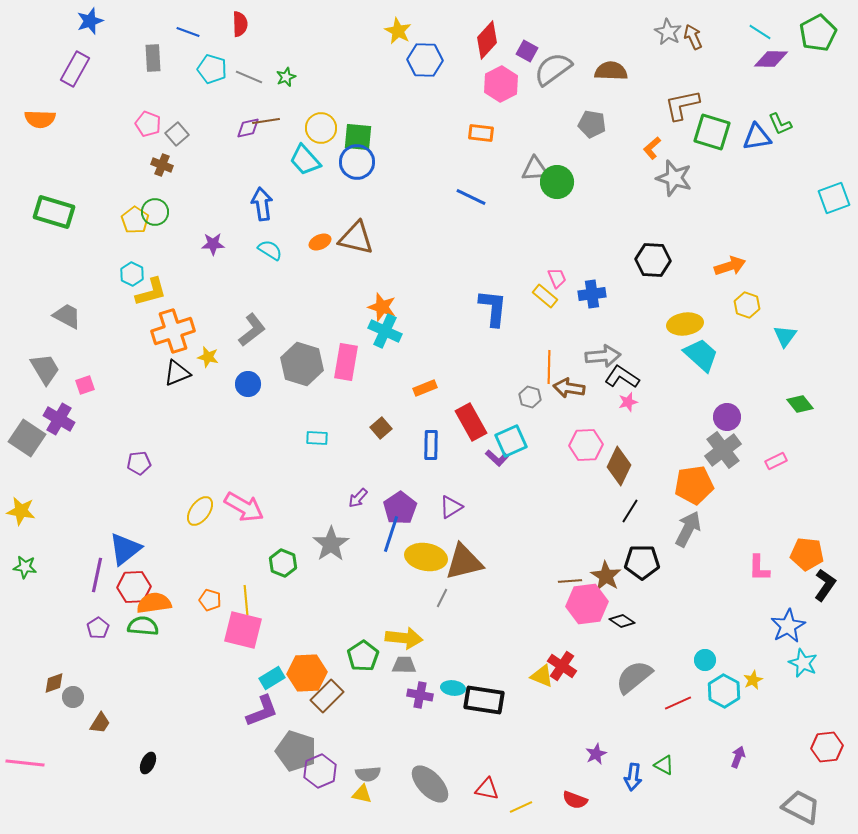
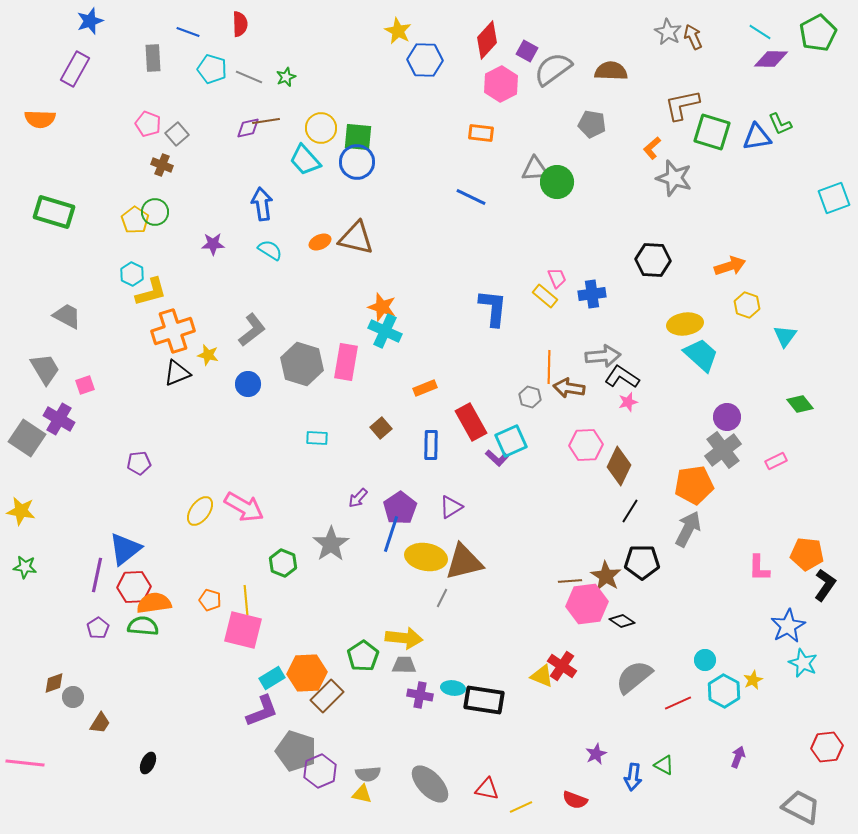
yellow star at (208, 357): moved 2 px up
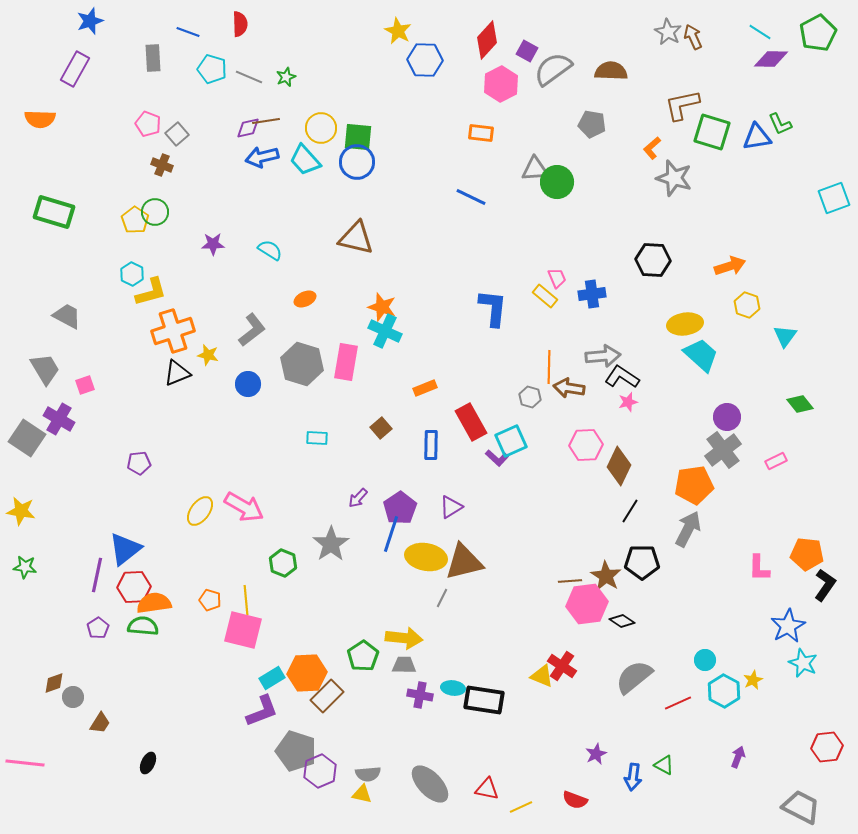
blue arrow at (262, 204): moved 47 px up; rotated 96 degrees counterclockwise
orange ellipse at (320, 242): moved 15 px left, 57 px down
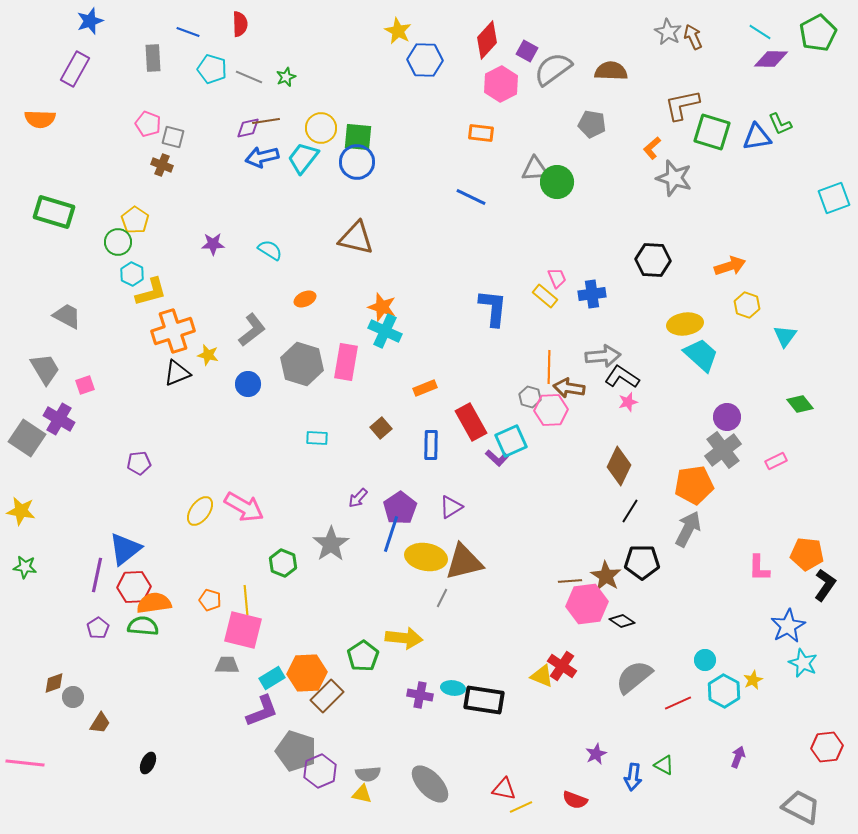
gray square at (177, 134): moved 4 px left, 3 px down; rotated 35 degrees counterclockwise
cyan trapezoid at (305, 160): moved 2 px left, 2 px up; rotated 80 degrees clockwise
green circle at (155, 212): moved 37 px left, 30 px down
pink hexagon at (586, 445): moved 35 px left, 35 px up
gray trapezoid at (404, 665): moved 177 px left
red triangle at (487, 789): moved 17 px right
